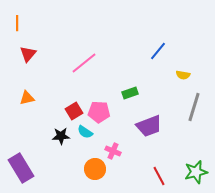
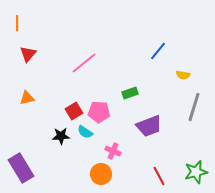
orange circle: moved 6 px right, 5 px down
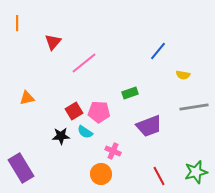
red triangle: moved 25 px right, 12 px up
gray line: rotated 64 degrees clockwise
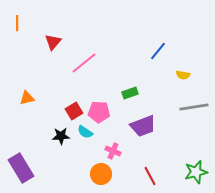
purple trapezoid: moved 6 px left
red line: moved 9 px left
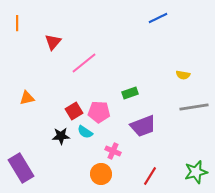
blue line: moved 33 px up; rotated 24 degrees clockwise
red line: rotated 60 degrees clockwise
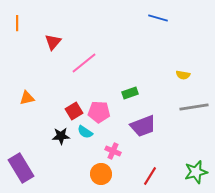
blue line: rotated 42 degrees clockwise
